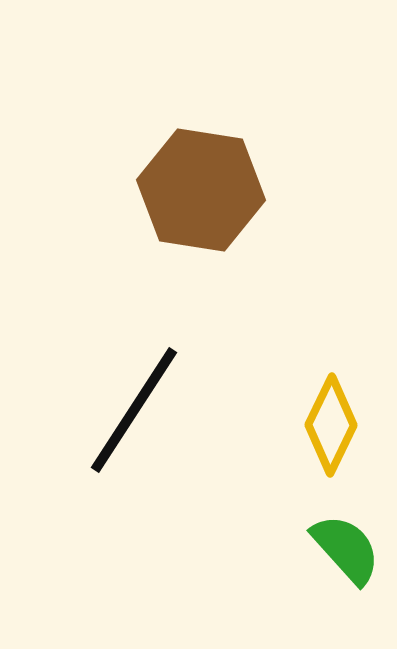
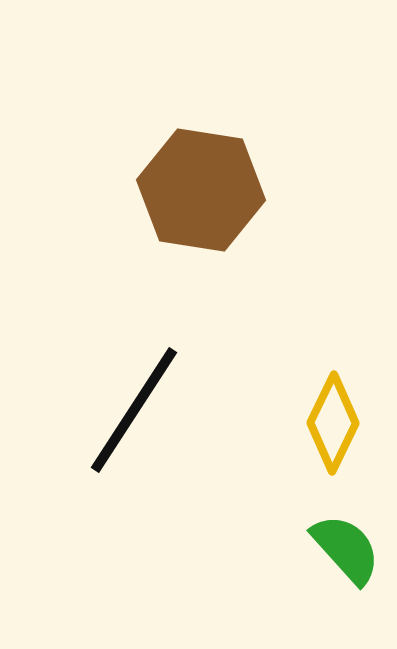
yellow diamond: moved 2 px right, 2 px up
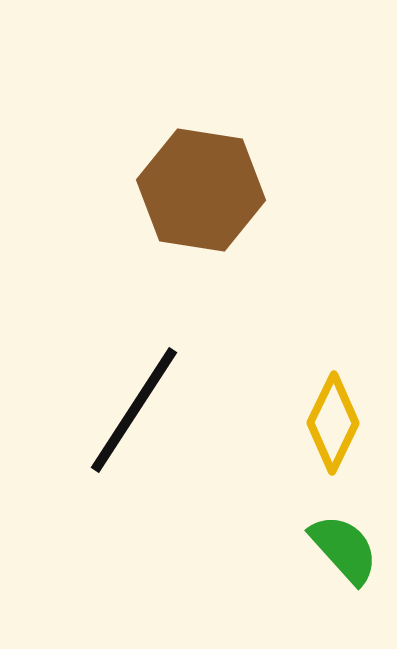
green semicircle: moved 2 px left
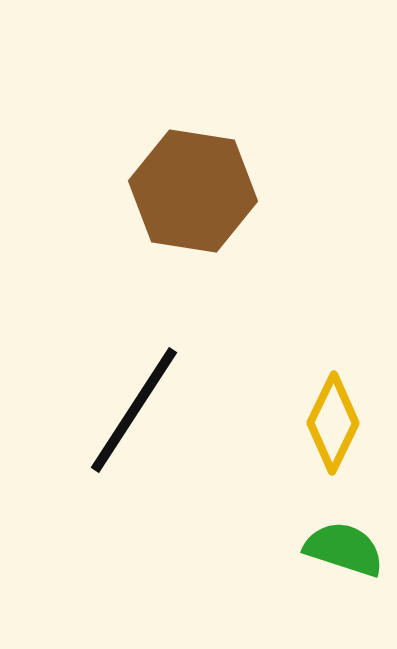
brown hexagon: moved 8 px left, 1 px down
green semicircle: rotated 30 degrees counterclockwise
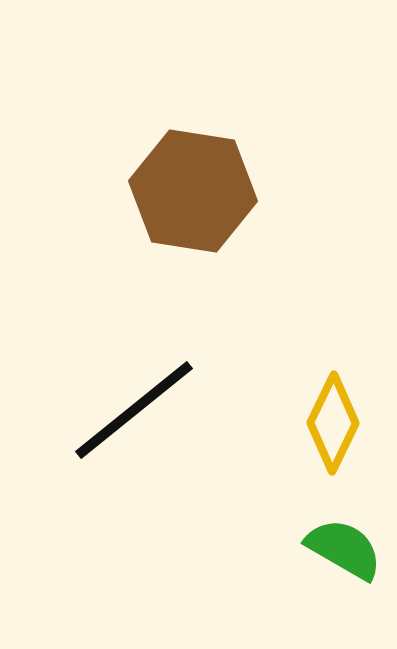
black line: rotated 18 degrees clockwise
green semicircle: rotated 12 degrees clockwise
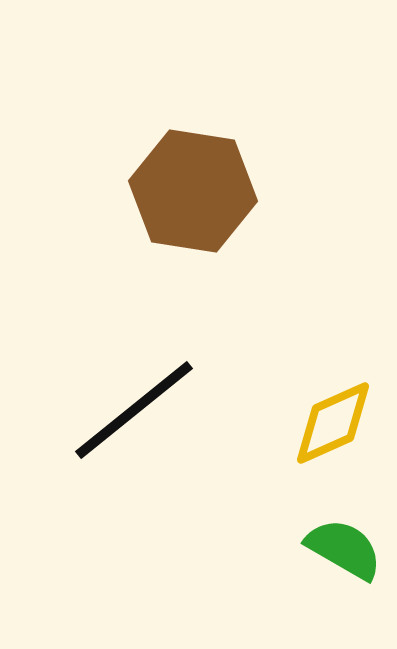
yellow diamond: rotated 40 degrees clockwise
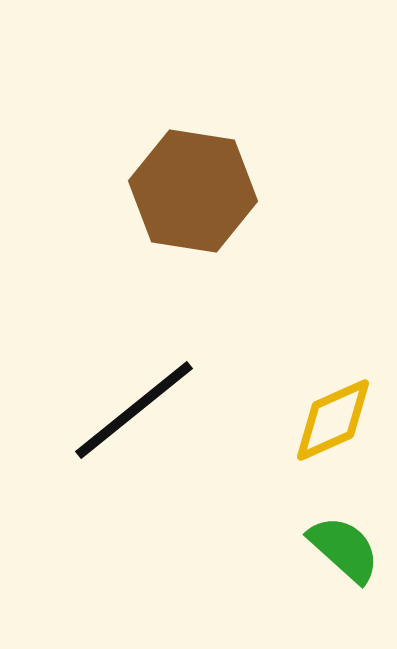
yellow diamond: moved 3 px up
green semicircle: rotated 12 degrees clockwise
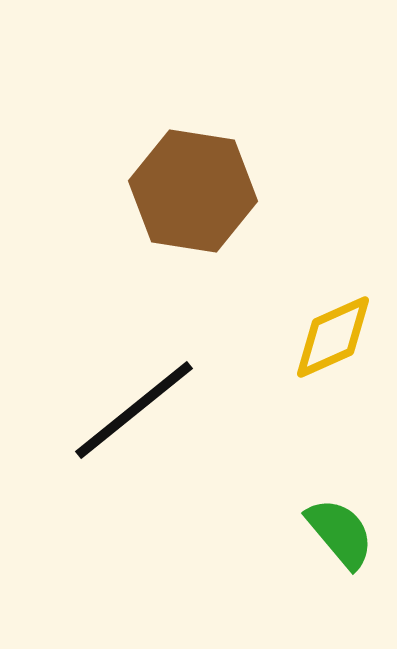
yellow diamond: moved 83 px up
green semicircle: moved 4 px left, 16 px up; rotated 8 degrees clockwise
